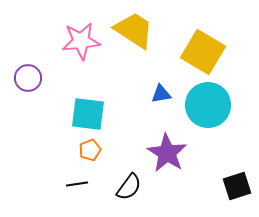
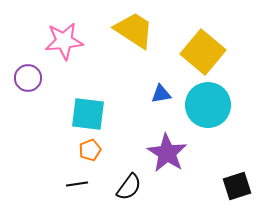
pink star: moved 17 px left
yellow square: rotated 9 degrees clockwise
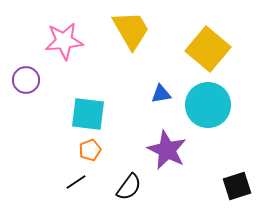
yellow trapezoid: moved 3 px left; rotated 27 degrees clockwise
yellow square: moved 5 px right, 3 px up
purple circle: moved 2 px left, 2 px down
purple star: moved 3 px up; rotated 6 degrees counterclockwise
black line: moved 1 px left, 2 px up; rotated 25 degrees counterclockwise
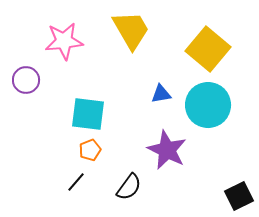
black line: rotated 15 degrees counterclockwise
black square: moved 2 px right, 10 px down; rotated 8 degrees counterclockwise
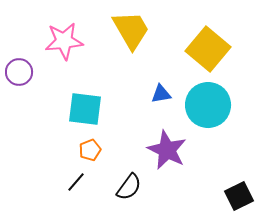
purple circle: moved 7 px left, 8 px up
cyan square: moved 3 px left, 5 px up
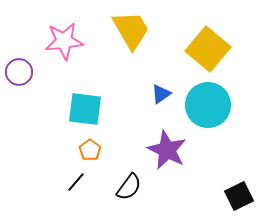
blue triangle: rotated 25 degrees counterclockwise
orange pentagon: rotated 15 degrees counterclockwise
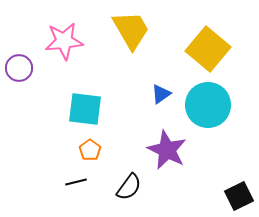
purple circle: moved 4 px up
black line: rotated 35 degrees clockwise
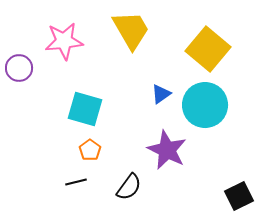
cyan circle: moved 3 px left
cyan square: rotated 9 degrees clockwise
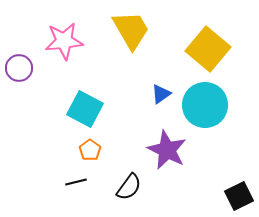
cyan square: rotated 12 degrees clockwise
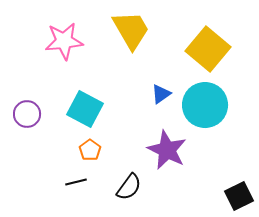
purple circle: moved 8 px right, 46 px down
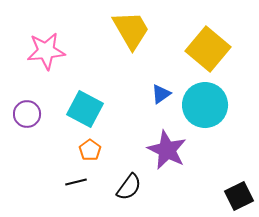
pink star: moved 18 px left, 10 px down
